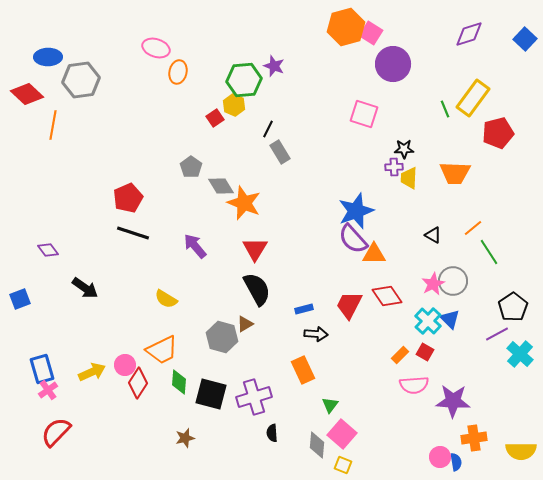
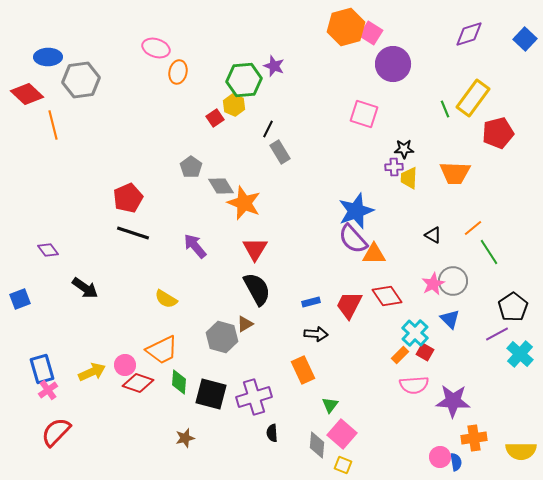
orange line at (53, 125): rotated 24 degrees counterclockwise
blue rectangle at (304, 309): moved 7 px right, 7 px up
cyan cross at (428, 321): moved 13 px left, 12 px down
red diamond at (138, 383): rotated 76 degrees clockwise
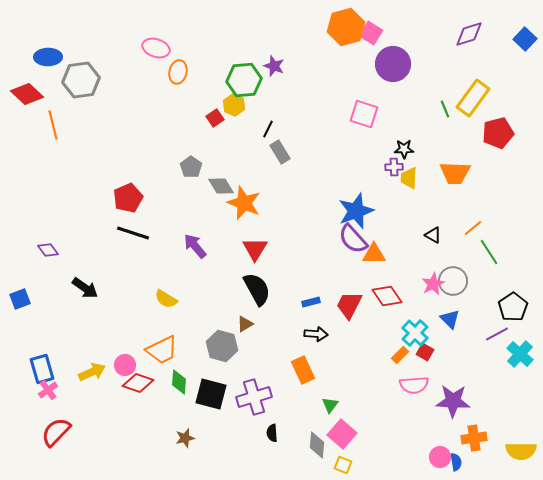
gray hexagon at (222, 337): moved 9 px down
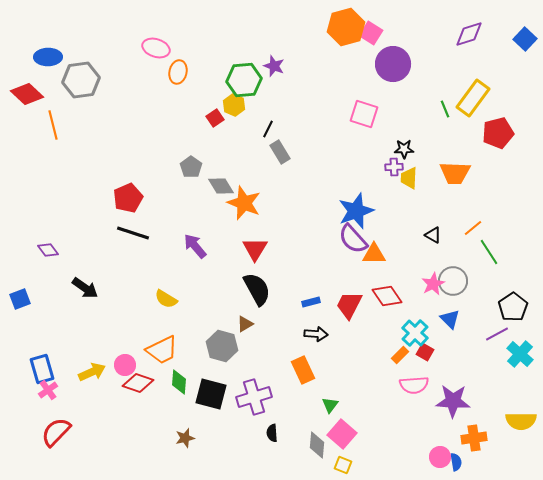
yellow semicircle at (521, 451): moved 30 px up
